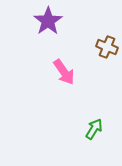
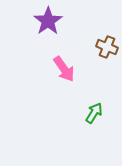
pink arrow: moved 3 px up
green arrow: moved 16 px up
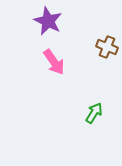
purple star: rotated 12 degrees counterclockwise
pink arrow: moved 10 px left, 7 px up
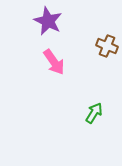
brown cross: moved 1 px up
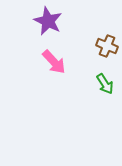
pink arrow: rotated 8 degrees counterclockwise
green arrow: moved 11 px right, 29 px up; rotated 115 degrees clockwise
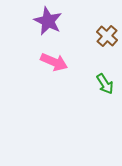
brown cross: moved 10 px up; rotated 20 degrees clockwise
pink arrow: rotated 24 degrees counterclockwise
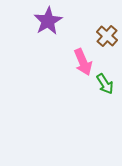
purple star: rotated 16 degrees clockwise
pink arrow: moved 29 px right; rotated 44 degrees clockwise
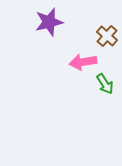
purple star: moved 1 px right, 1 px down; rotated 16 degrees clockwise
pink arrow: rotated 104 degrees clockwise
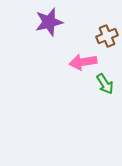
brown cross: rotated 25 degrees clockwise
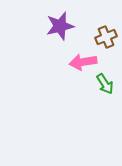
purple star: moved 11 px right, 4 px down
brown cross: moved 1 px left, 1 px down
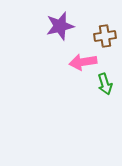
brown cross: moved 1 px left, 1 px up; rotated 15 degrees clockwise
green arrow: rotated 15 degrees clockwise
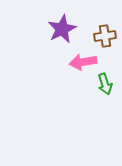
purple star: moved 2 px right, 3 px down; rotated 12 degrees counterclockwise
